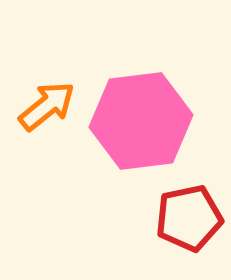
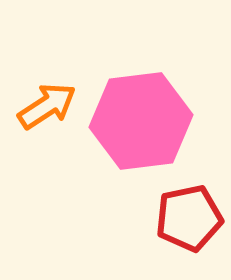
orange arrow: rotated 6 degrees clockwise
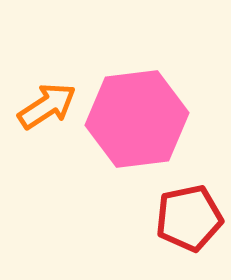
pink hexagon: moved 4 px left, 2 px up
